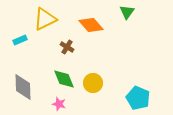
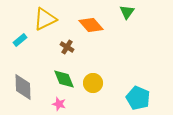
cyan rectangle: rotated 16 degrees counterclockwise
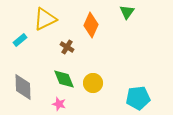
orange diamond: rotated 65 degrees clockwise
cyan pentagon: rotated 30 degrees counterclockwise
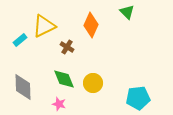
green triangle: rotated 21 degrees counterclockwise
yellow triangle: moved 1 px left, 7 px down
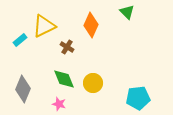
gray diamond: moved 2 px down; rotated 24 degrees clockwise
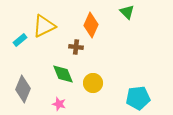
brown cross: moved 9 px right; rotated 24 degrees counterclockwise
green diamond: moved 1 px left, 5 px up
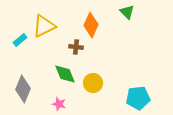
green diamond: moved 2 px right
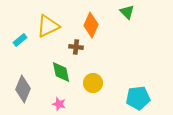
yellow triangle: moved 4 px right
green diamond: moved 4 px left, 2 px up; rotated 10 degrees clockwise
